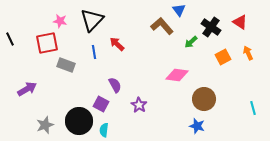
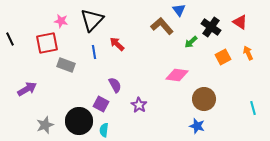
pink star: moved 1 px right
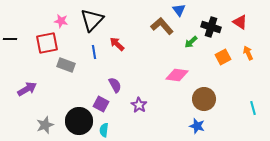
black cross: rotated 18 degrees counterclockwise
black line: rotated 64 degrees counterclockwise
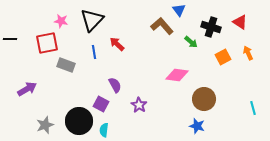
green arrow: rotated 96 degrees counterclockwise
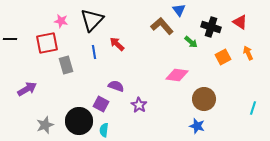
gray rectangle: rotated 54 degrees clockwise
purple semicircle: moved 1 px right, 1 px down; rotated 42 degrees counterclockwise
cyan line: rotated 32 degrees clockwise
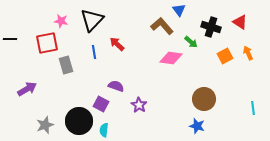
orange square: moved 2 px right, 1 px up
pink diamond: moved 6 px left, 17 px up
cyan line: rotated 24 degrees counterclockwise
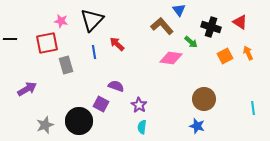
cyan semicircle: moved 38 px right, 3 px up
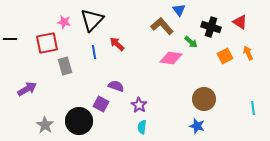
pink star: moved 3 px right, 1 px down
gray rectangle: moved 1 px left, 1 px down
gray star: rotated 18 degrees counterclockwise
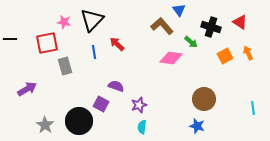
purple star: rotated 21 degrees clockwise
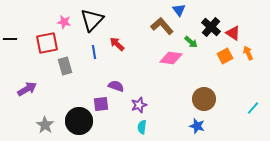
red triangle: moved 7 px left, 11 px down
black cross: rotated 24 degrees clockwise
purple square: rotated 35 degrees counterclockwise
cyan line: rotated 48 degrees clockwise
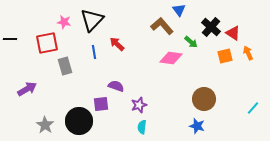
orange square: rotated 14 degrees clockwise
